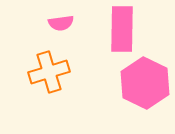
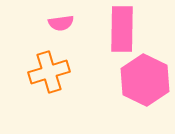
pink hexagon: moved 3 px up
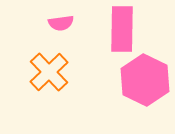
orange cross: rotated 27 degrees counterclockwise
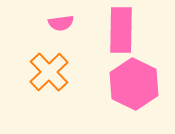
pink rectangle: moved 1 px left, 1 px down
pink hexagon: moved 11 px left, 4 px down
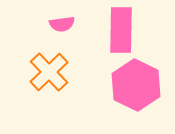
pink semicircle: moved 1 px right, 1 px down
pink hexagon: moved 2 px right, 1 px down
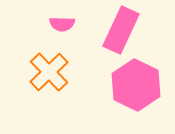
pink semicircle: rotated 10 degrees clockwise
pink rectangle: rotated 24 degrees clockwise
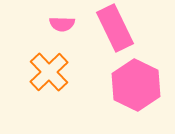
pink rectangle: moved 6 px left, 2 px up; rotated 51 degrees counterclockwise
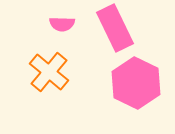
orange cross: rotated 6 degrees counterclockwise
pink hexagon: moved 2 px up
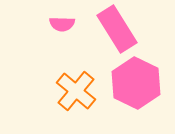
pink rectangle: moved 2 px right, 1 px down; rotated 6 degrees counterclockwise
orange cross: moved 27 px right, 19 px down
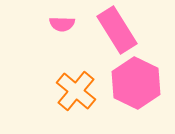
pink rectangle: moved 1 px down
